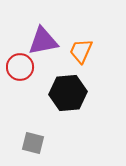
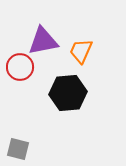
gray square: moved 15 px left, 6 px down
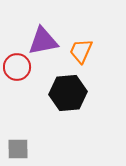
red circle: moved 3 px left
gray square: rotated 15 degrees counterclockwise
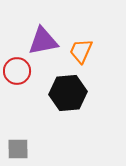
red circle: moved 4 px down
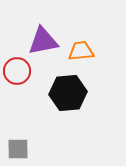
orange trapezoid: rotated 60 degrees clockwise
